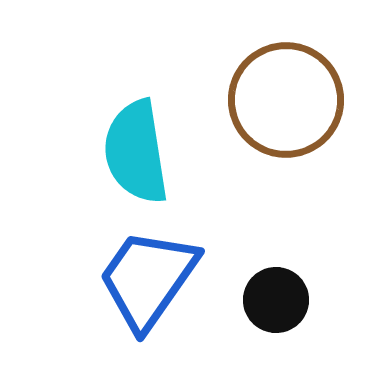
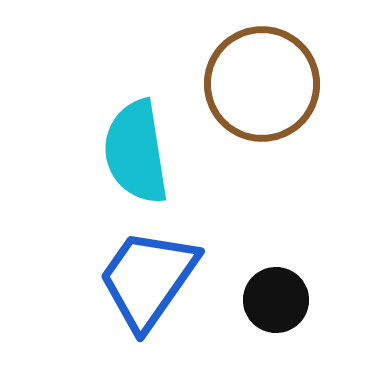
brown circle: moved 24 px left, 16 px up
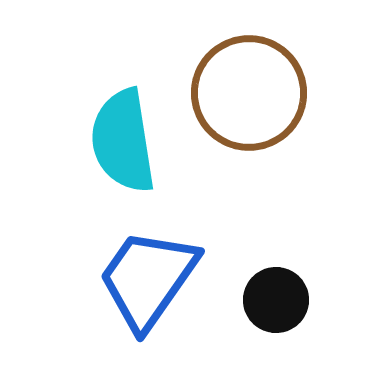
brown circle: moved 13 px left, 9 px down
cyan semicircle: moved 13 px left, 11 px up
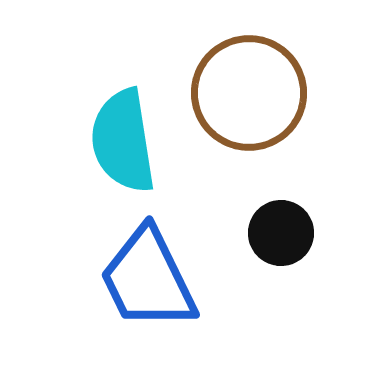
blue trapezoid: rotated 61 degrees counterclockwise
black circle: moved 5 px right, 67 px up
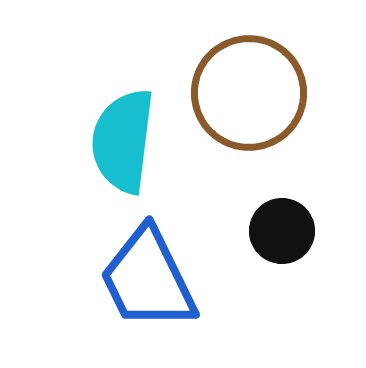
cyan semicircle: rotated 16 degrees clockwise
black circle: moved 1 px right, 2 px up
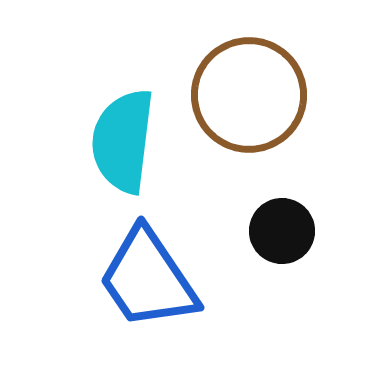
brown circle: moved 2 px down
blue trapezoid: rotated 8 degrees counterclockwise
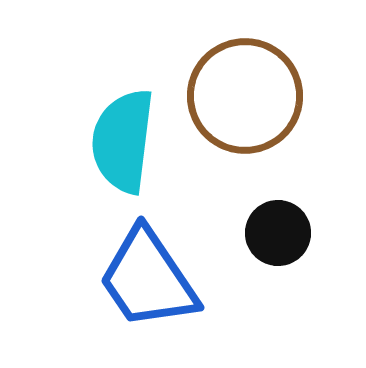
brown circle: moved 4 px left, 1 px down
black circle: moved 4 px left, 2 px down
